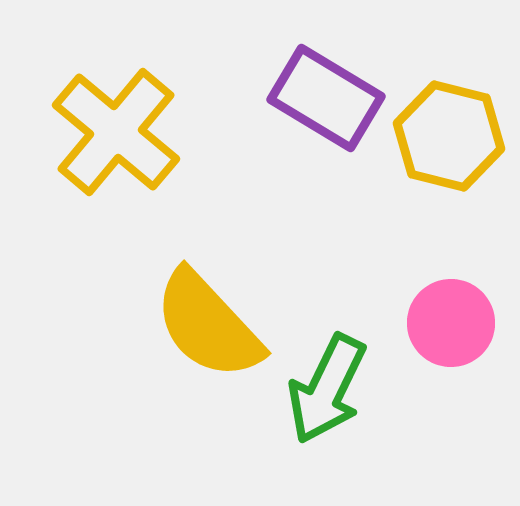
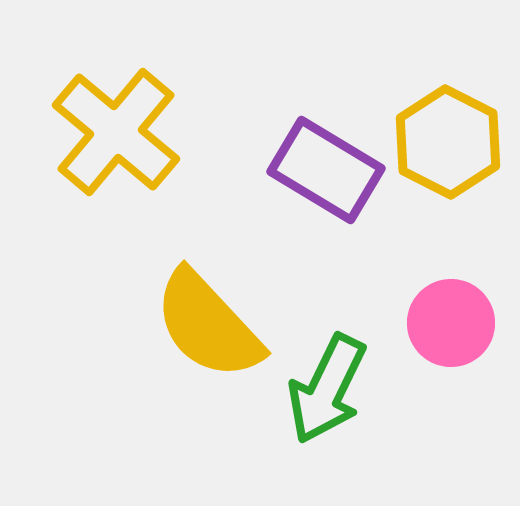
purple rectangle: moved 72 px down
yellow hexagon: moved 1 px left, 6 px down; rotated 13 degrees clockwise
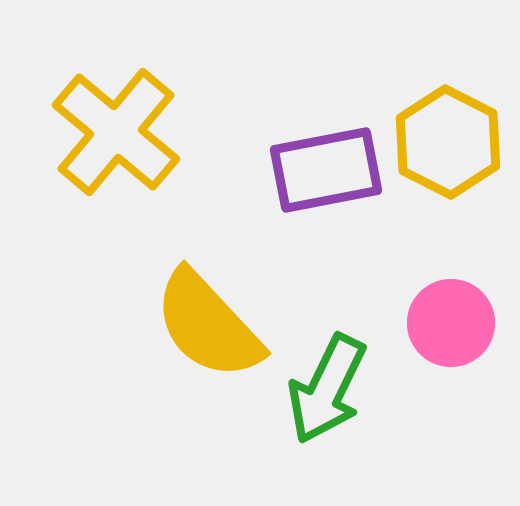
purple rectangle: rotated 42 degrees counterclockwise
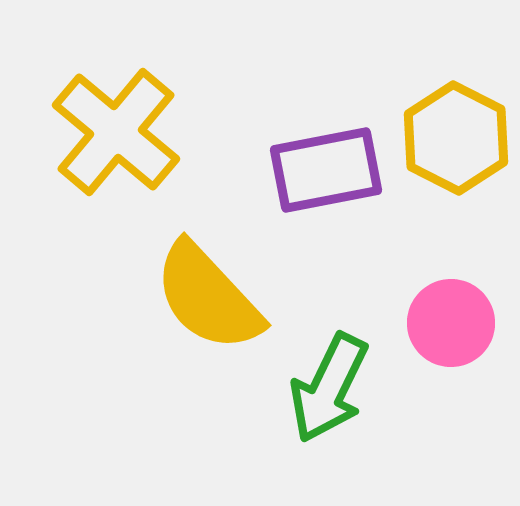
yellow hexagon: moved 8 px right, 4 px up
yellow semicircle: moved 28 px up
green arrow: moved 2 px right, 1 px up
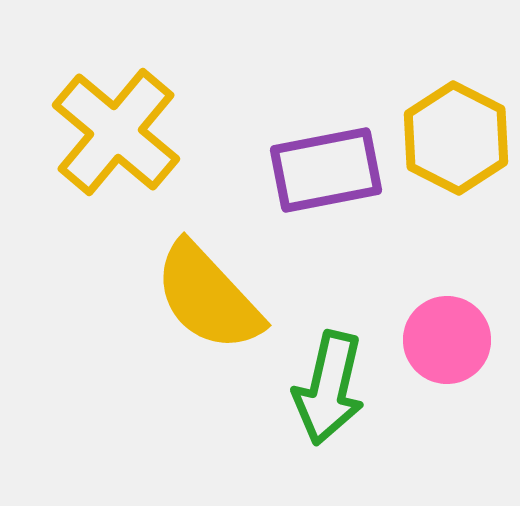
pink circle: moved 4 px left, 17 px down
green arrow: rotated 13 degrees counterclockwise
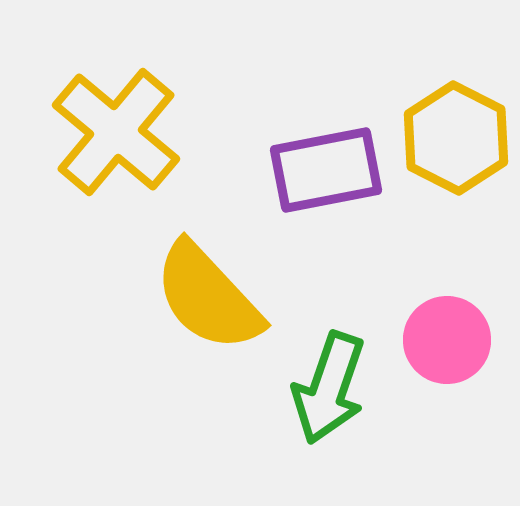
green arrow: rotated 6 degrees clockwise
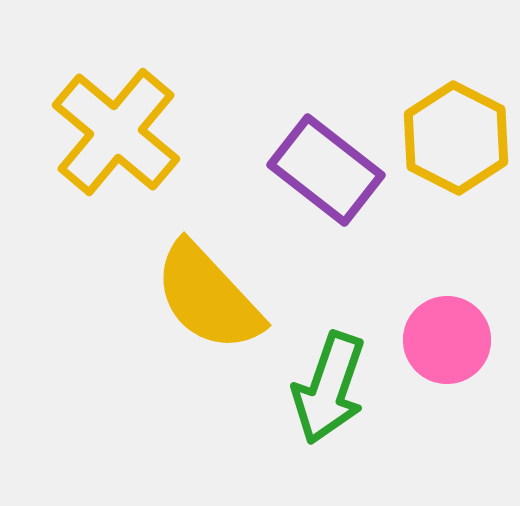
purple rectangle: rotated 49 degrees clockwise
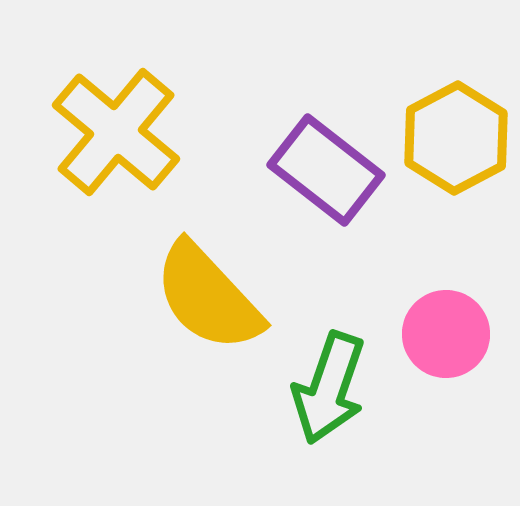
yellow hexagon: rotated 5 degrees clockwise
pink circle: moved 1 px left, 6 px up
